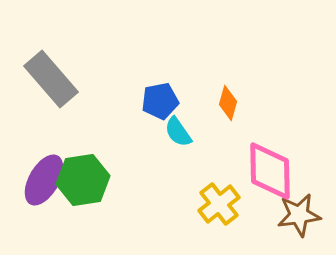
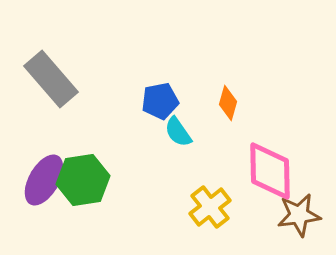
yellow cross: moved 9 px left, 3 px down
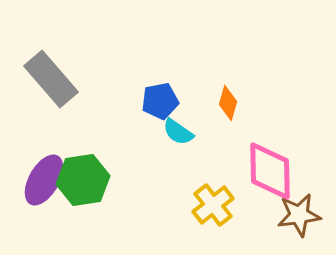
cyan semicircle: rotated 20 degrees counterclockwise
yellow cross: moved 3 px right, 2 px up
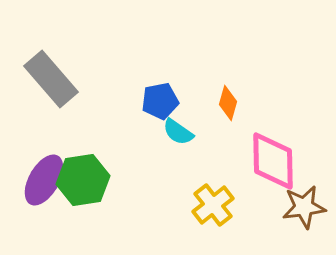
pink diamond: moved 3 px right, 10 px up
brown star: moved 5 px right, 8 px up
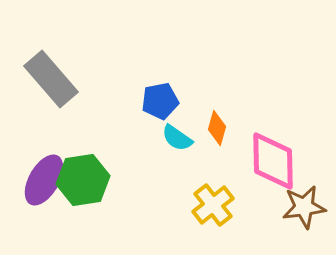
orange diamond: moved 11 px left, 25 px down
cyan semicircle: moved 1 px left, 6 px down
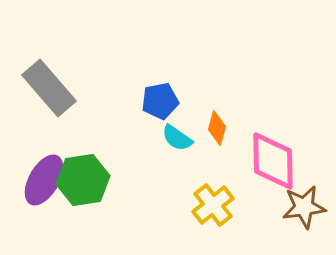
gray rectangle: moved 2 px left, 9 px down
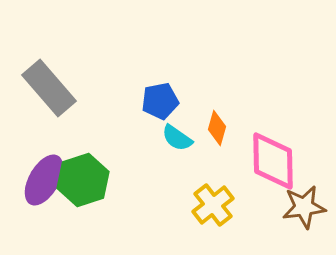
green hexagon: rotated 9 degrees counterclockwise
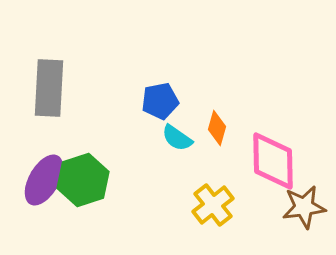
gray rectangle: rotated 44 degrees clockwise
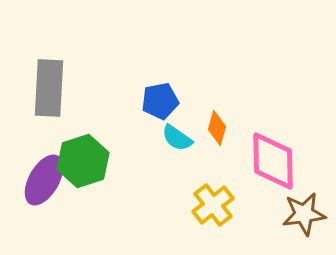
green hexagon: moved 19 px up
brown star: moved 7 px down
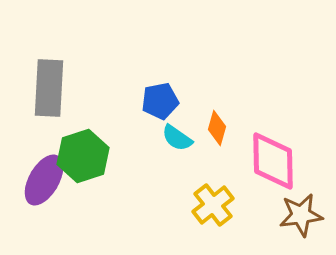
green hexagon: moved 5 px up
brown star: moved 3 px left, 1 px down
